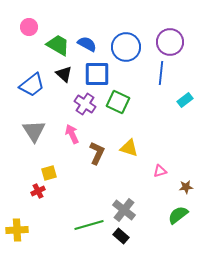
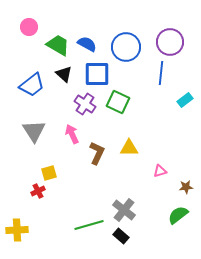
yellow triangle: rotated 18 degrees counterclockwise
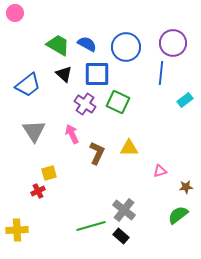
pink circle: moved 14 px left, 14 px up
purple circle: moved 3 px right, 1 px down
blue trapezoid: moved 4 px left
green line: moved 2 px right, 1 px down
